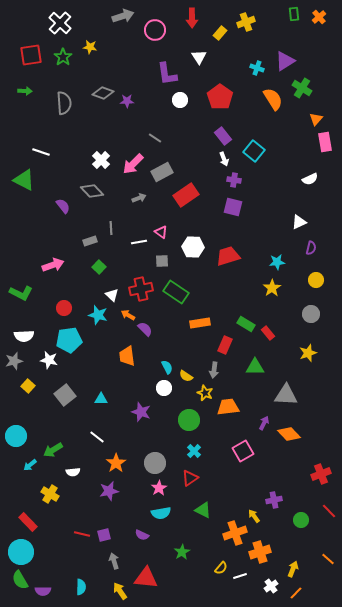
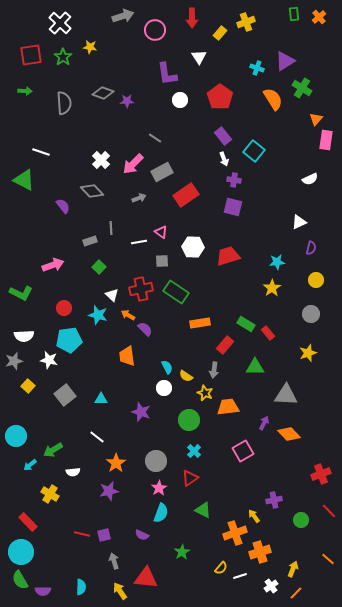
pink rectangle at (325, 142): moved 1 px right, 2 px up; rotated 18 degrees clockwise
red rectangle at (225, 345): rotated 18 degrees clockwise
gray circle at (155, 463): moved 1 px right, 2 px up
cyan semicircle at (161, 513): rotated 60 degrees counterclockwise
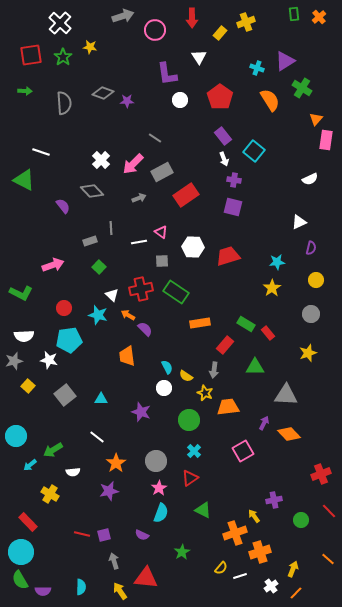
orange semicircle at (273, 99): moved 3 px left, 1 px down
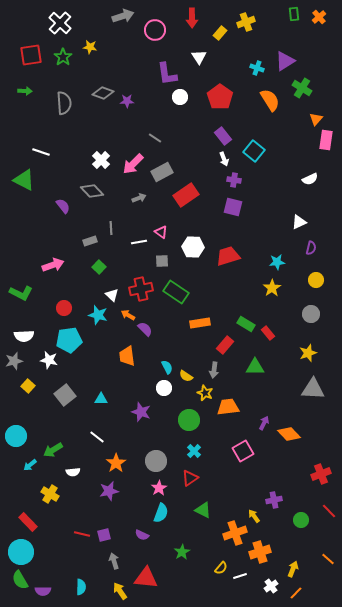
white circle at (180, 100): moved 3 px up
gray triangle at (286, 395): moved 27 px right, 6 px up
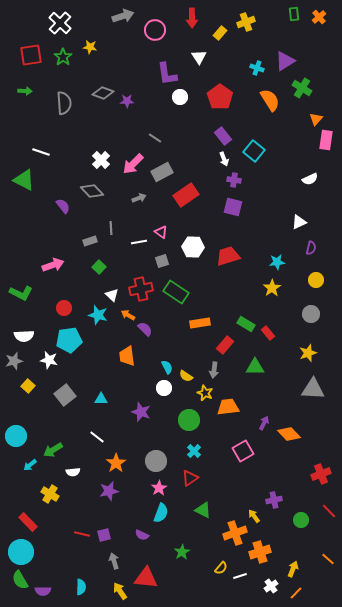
gray square at (162, 261): rotated 16 degrees counterclockwise
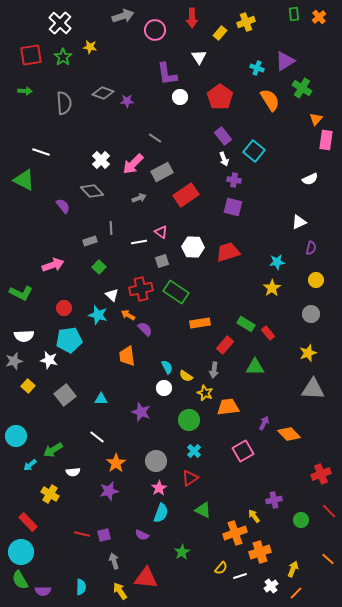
red trapezoid at (228, 256): moved 4 px up
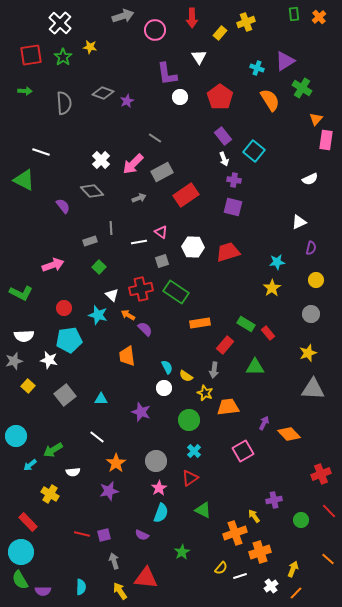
purple star at (127, 101): rotated 24 degrees counterclockwise
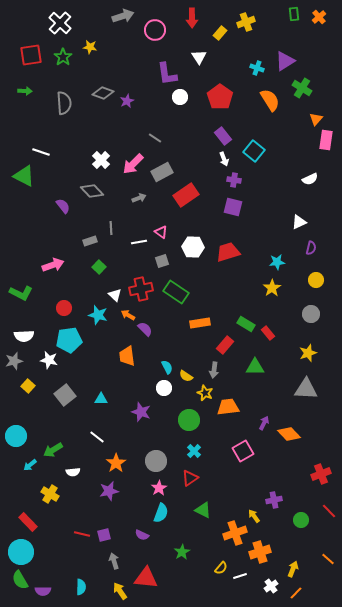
green triangle at (24, 180): moved 4 px up
white triangle at (112, 295): moved 3 px right
gray triangle at (313, 389): moved 7 px left
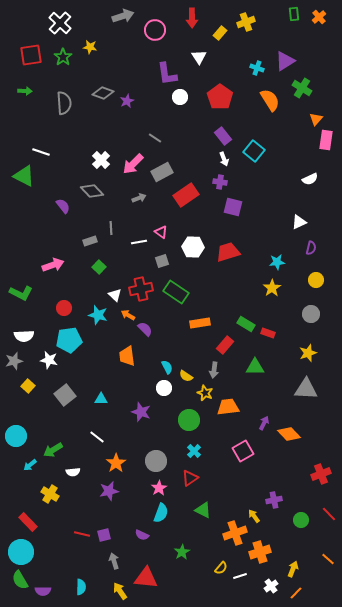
purple cross at (234, 180): moved 14 px left, 2 px down
red rectangle at (268, 333): rotated 32 degrees counterclockwise
red line at (329, 511): moved 3 px down
